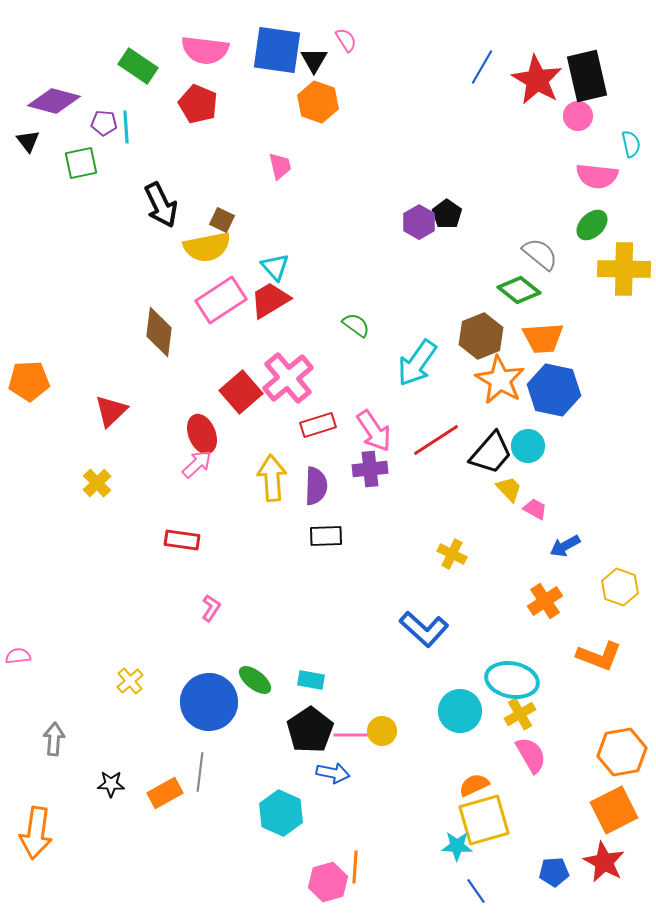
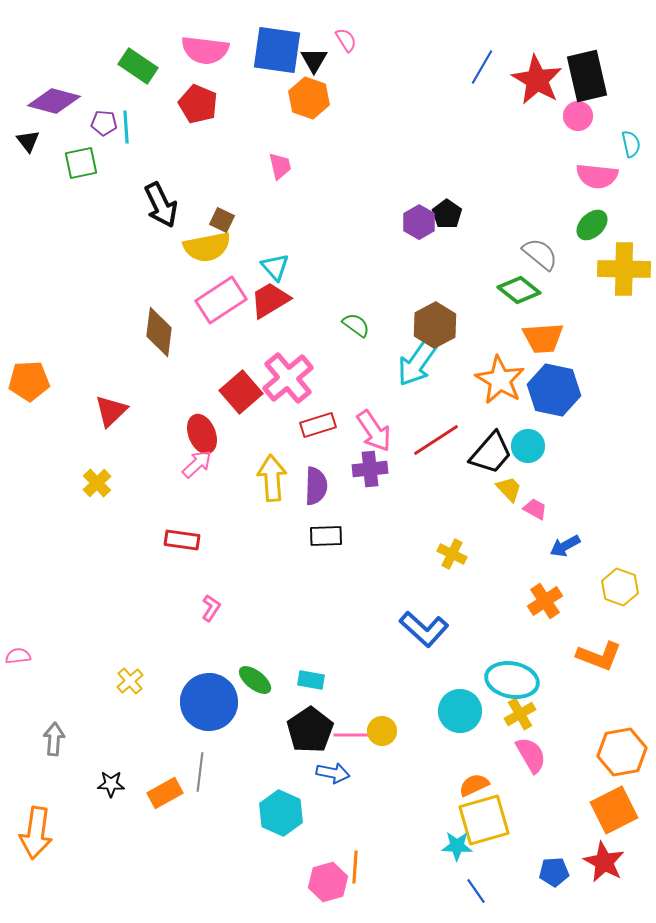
orange hexagon at (318, 102): moved 9 px left, 4 px up
brown hexagon at (481, 336): moved 46 px left, 11 px up; rotated 6 degrees counterclockwise
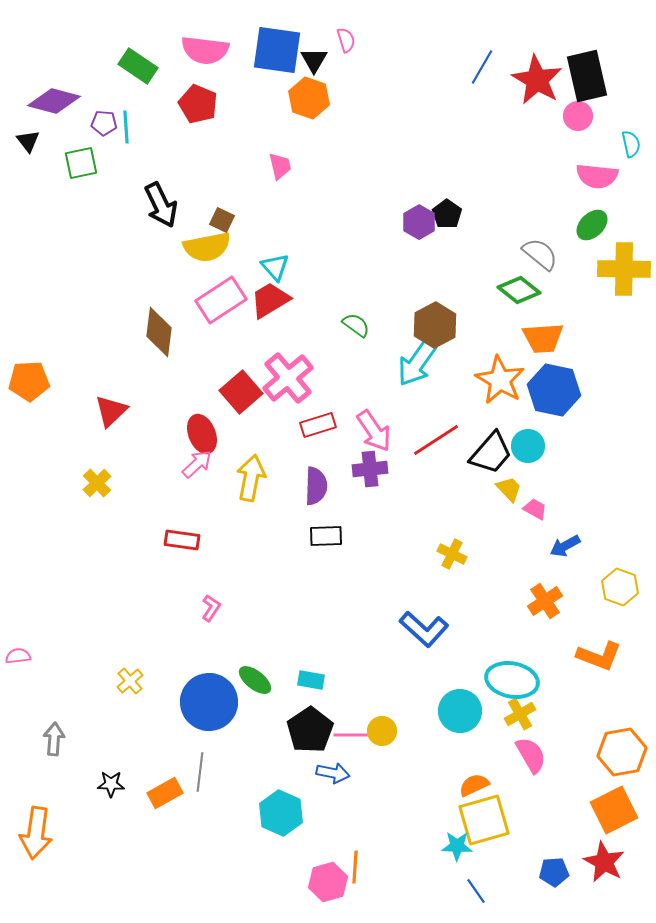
pink semicircle at (346, 40): rotated 15 degrees clockwise
yellow arrow at (272, 478): moved 21 px left; rotated 15 degrees clockwise
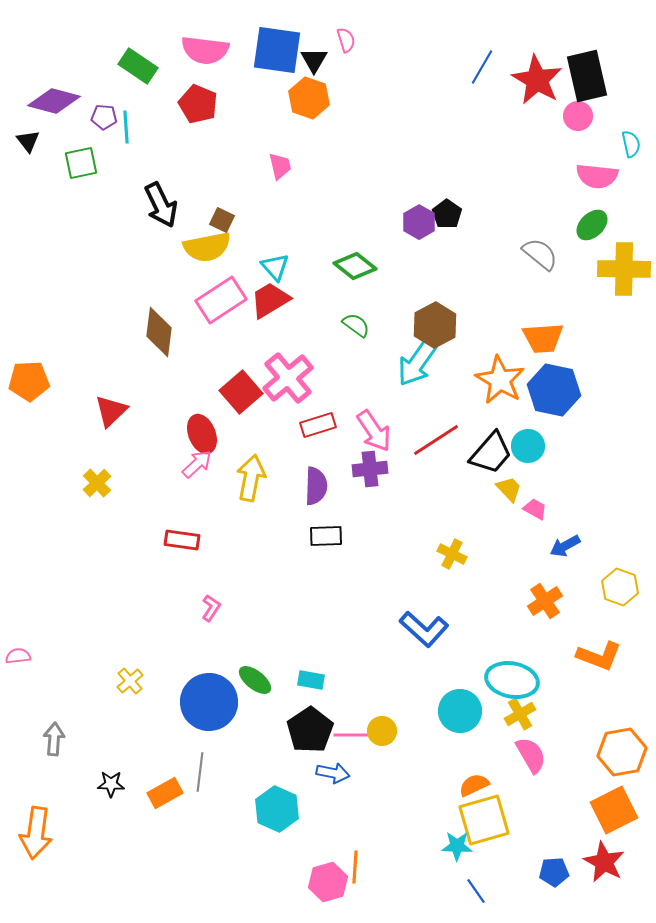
purple pentagon at (104, 123): moved 6 px up
green diamond at (519, 290): moved 164 px left, 24 px up
cyan hexagon at (281, 813): moved 4 px left, 4 px up
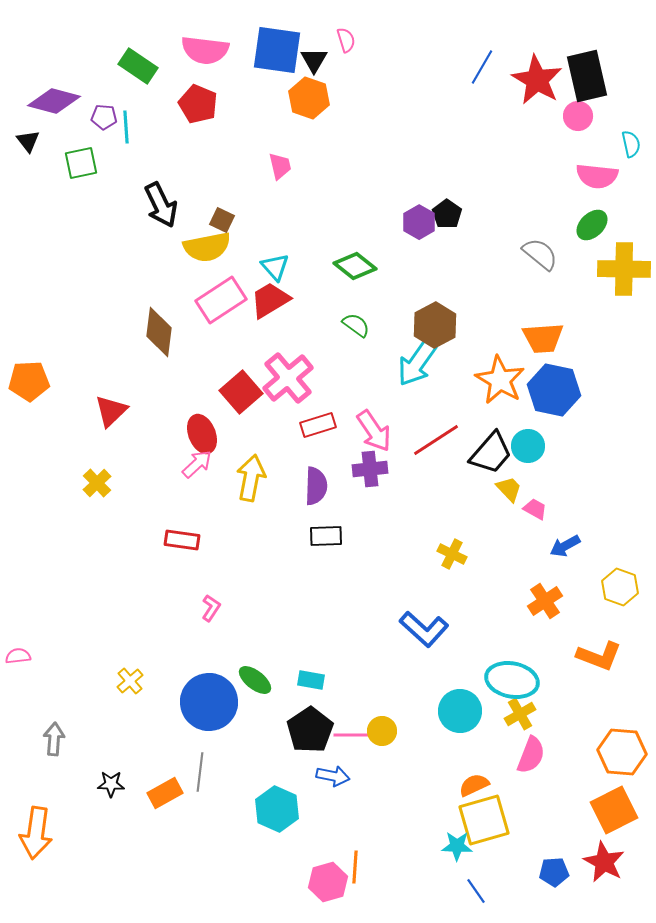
orange hexagon at (622, 752): rotated 15 degrees clockwise
pink semicircle at (531, 755): rotated 51 degrees clockwise
blue arrow at (333, 773): moved 3 px down
